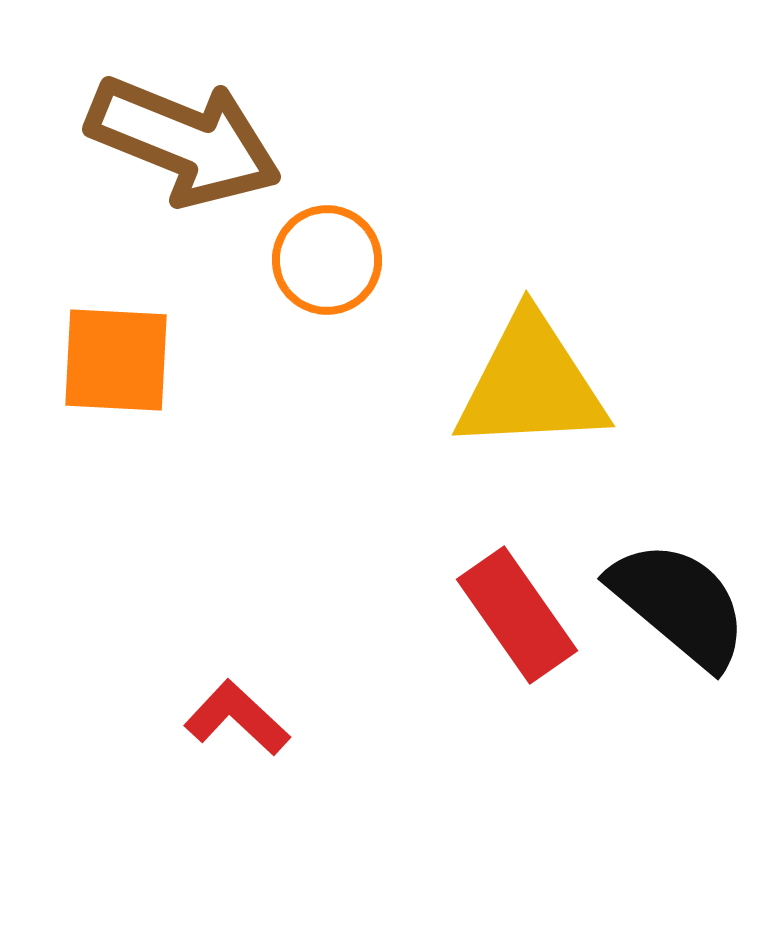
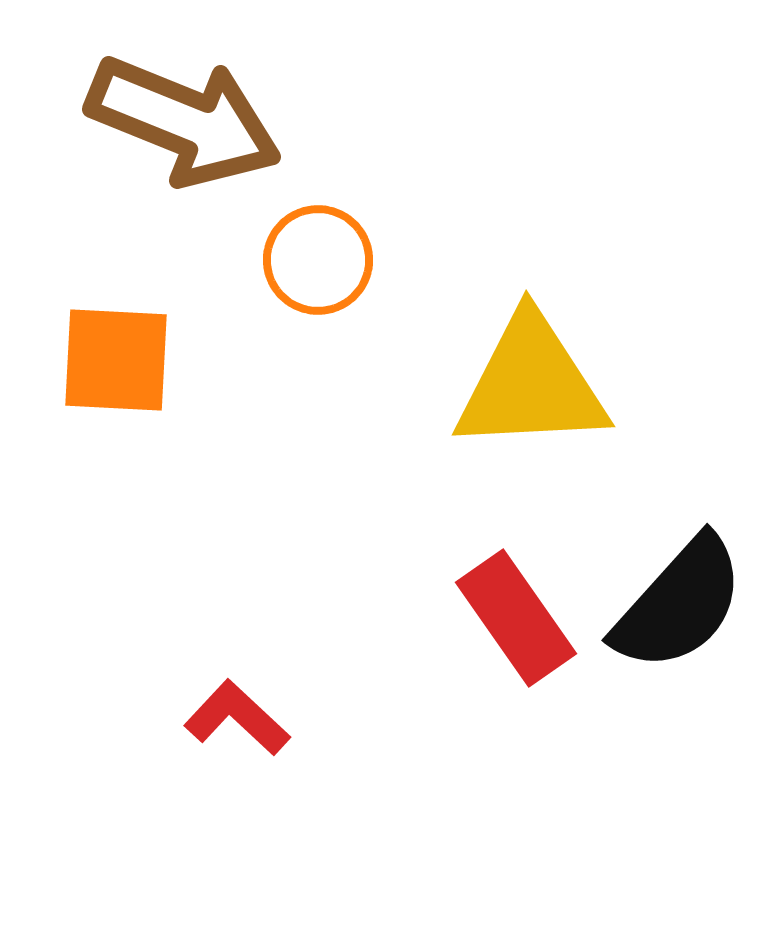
brown arrow: moved 20 px up
orange circle: moved 9 px left
black semicircle: rotated 92 degrees clockwise
red rectangle: moved 1 px left, 3 px down
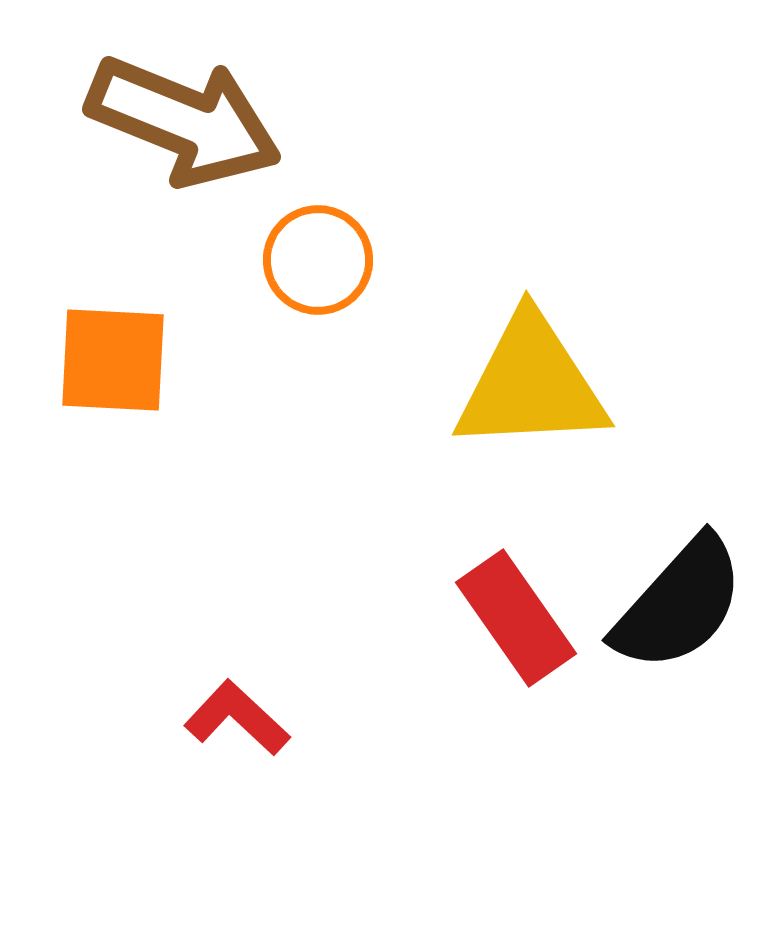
orange square: moved 3 px left
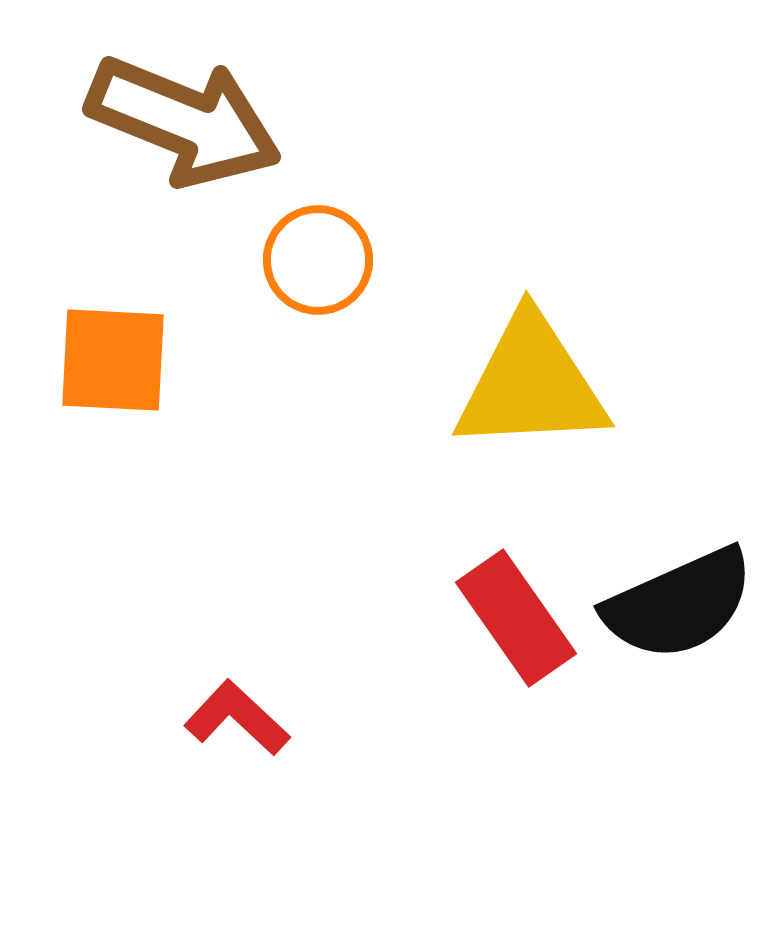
black semicircle: rotated 24 degrees clockwise
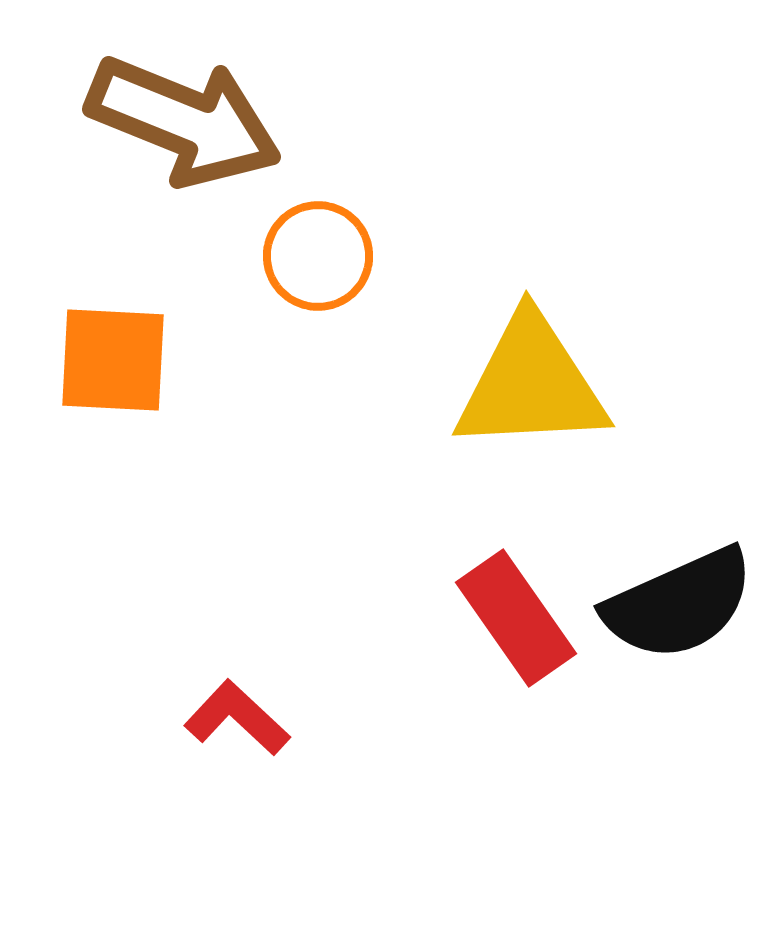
orange circle: moved 4 px up
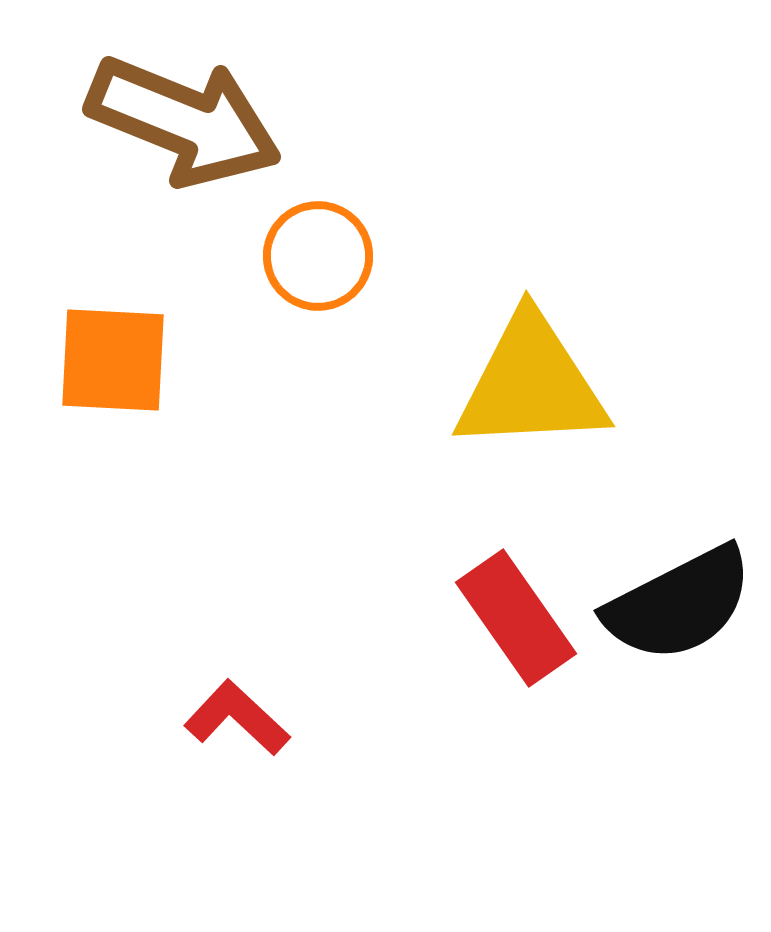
black semicircle: rotated 3 degrees counterclockwise
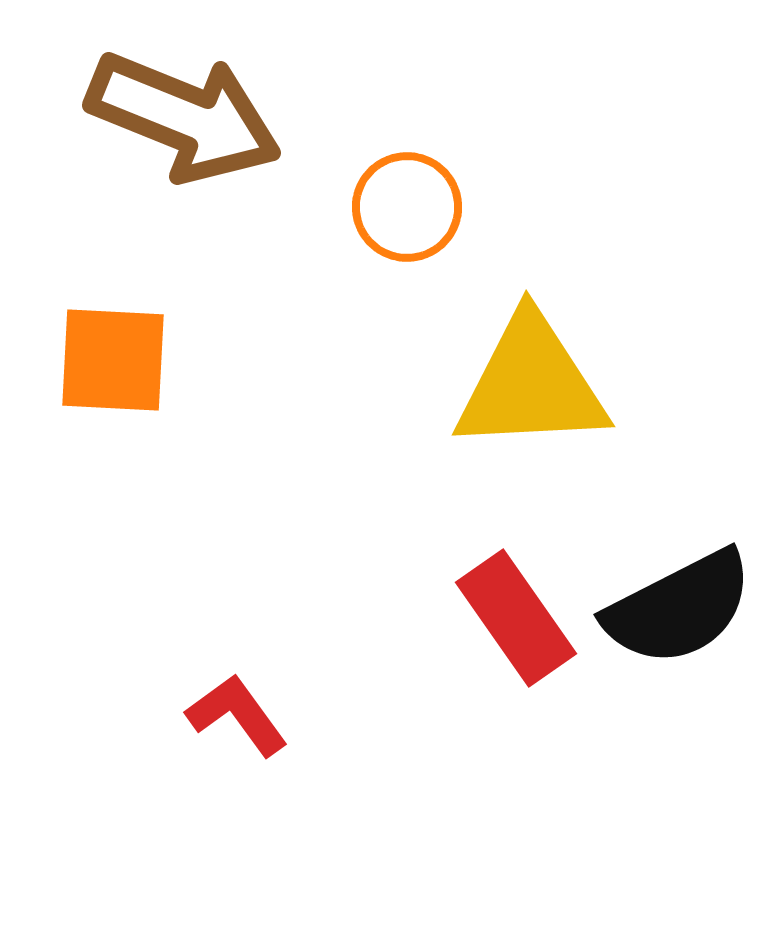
brown arrow: moved 4 px up
orange circle: moved 89 px right, 49 px up
black semicircle: moved 4 px down
red L-shape: moved 3 px up; rotated 11 degrees clockwise
